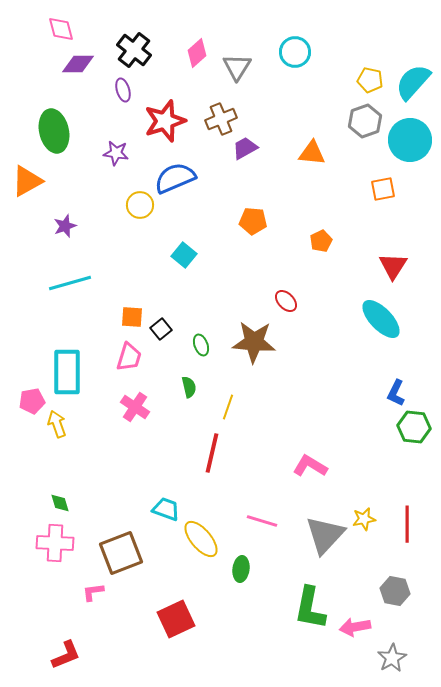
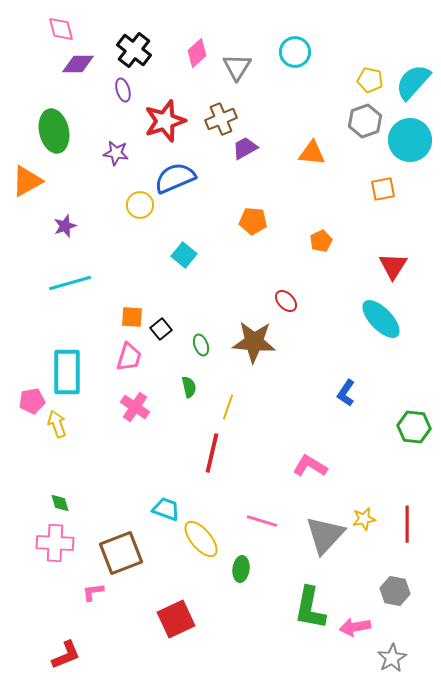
blue L-shape at (396, 393): moved 50 px left; rotated 8 degrees clockwise
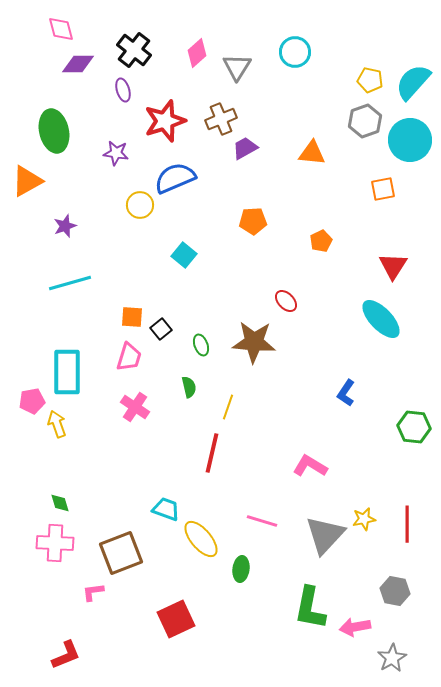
orange pentagon at (253, 221): rotated 8 degrees counterclockwise
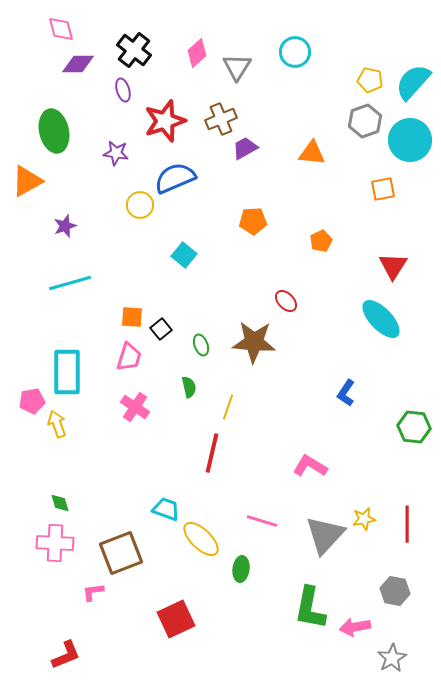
yellow ellipse at (201, 539): rotated 6 degrees counterclockwise
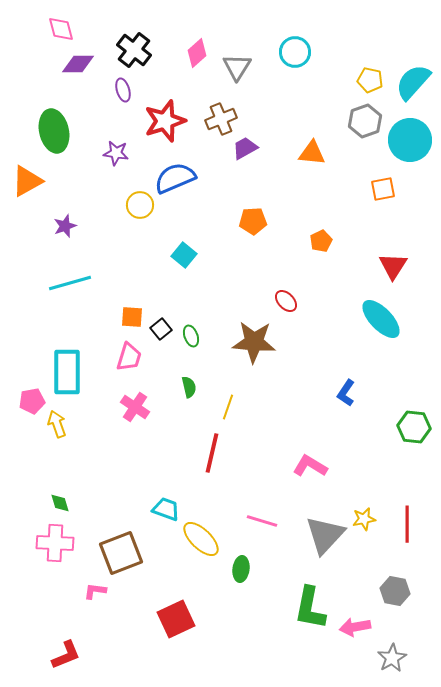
green ellipse at (201, 345): moved 10 px left, 9 px up
pink L-shape at (93, 592): moved 2 px right, 1 px up; rotated 15 degrees clockwise
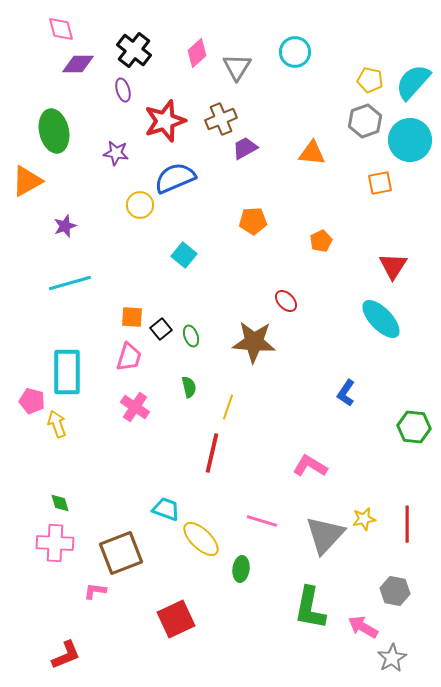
orange square at (383, 189): moved 3 px left, 6 px up
pink pentagon at (32, 401): rotated 25 degrees clockwise
pink arrow at (355, 627): moved 8 px right; rotated 40 degrees clockwise
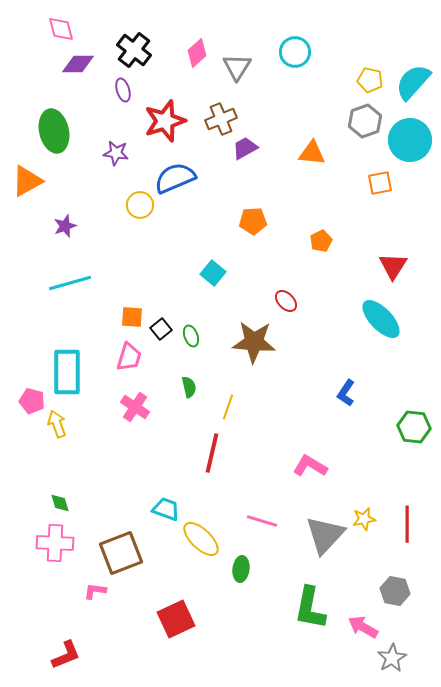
cyan square at (184, 255): moved 29 px right, 18 px down
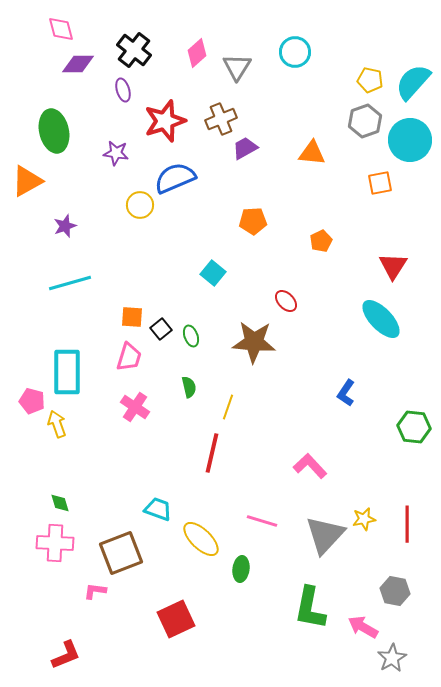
pink L-shape at (310, 466): rotated 16 degrees clockwise
cyan trapezoid at (166, 509): moved 8 px left
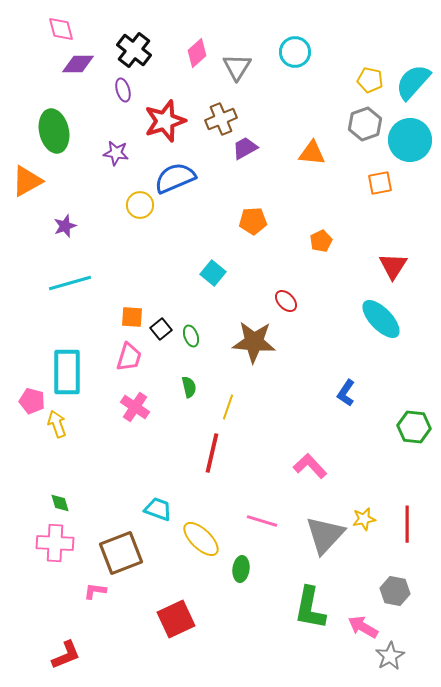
gray hexagon at (365, 121): moved 3 px down
gray star at (392, 658): moved 2 px left, 2 px up
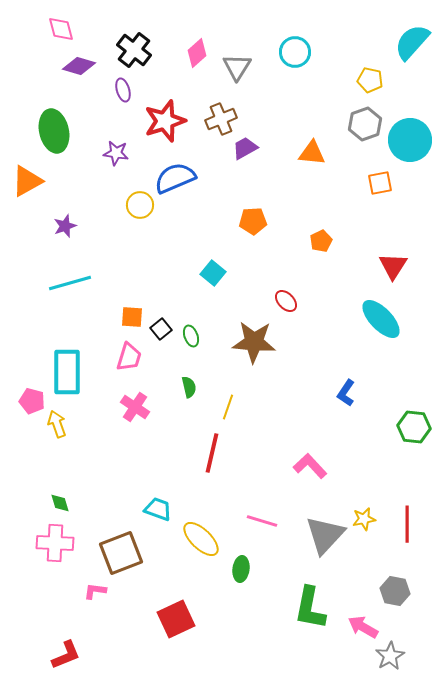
purple diamond at (78, 64): moved 1 px right, 2 px down; rotated 16 degrees clockwise
cyan semicircle at (413, 82): moved 1 px left, 40 px up
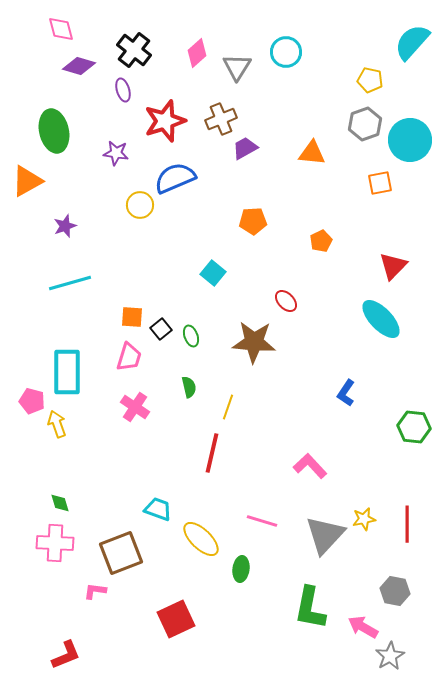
cyan circle at (295, 52): moved 9 px left
red triangle at (393, 266): rotated 12 degrees clockwise
